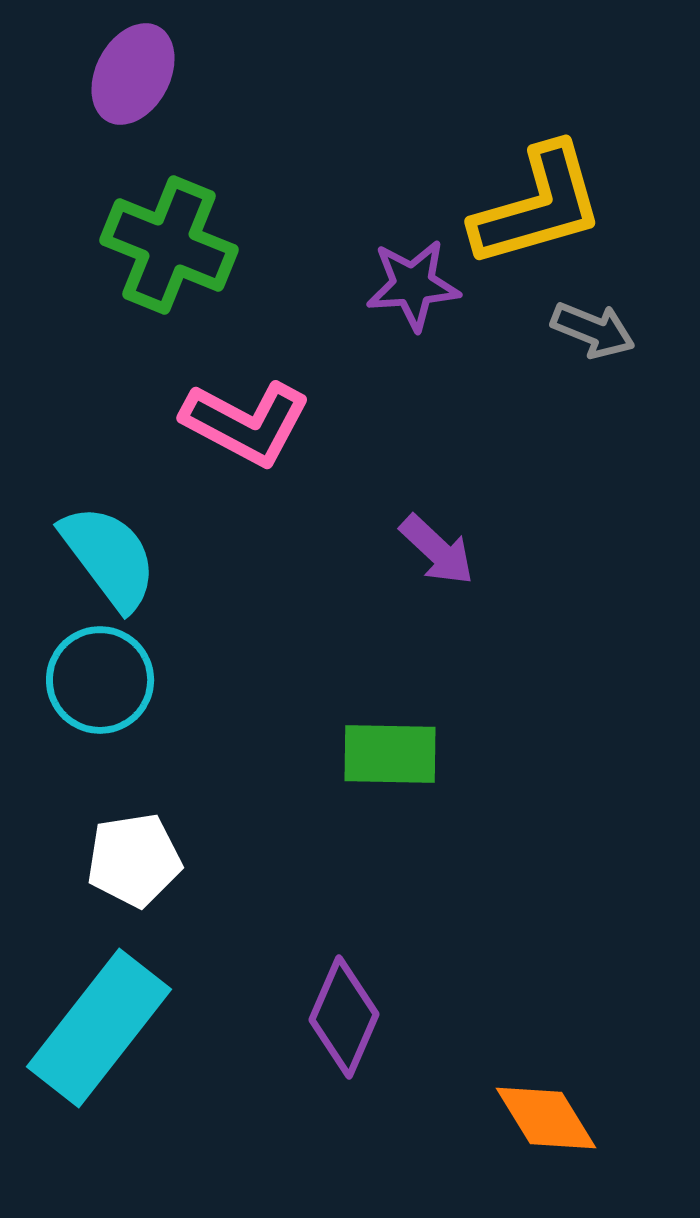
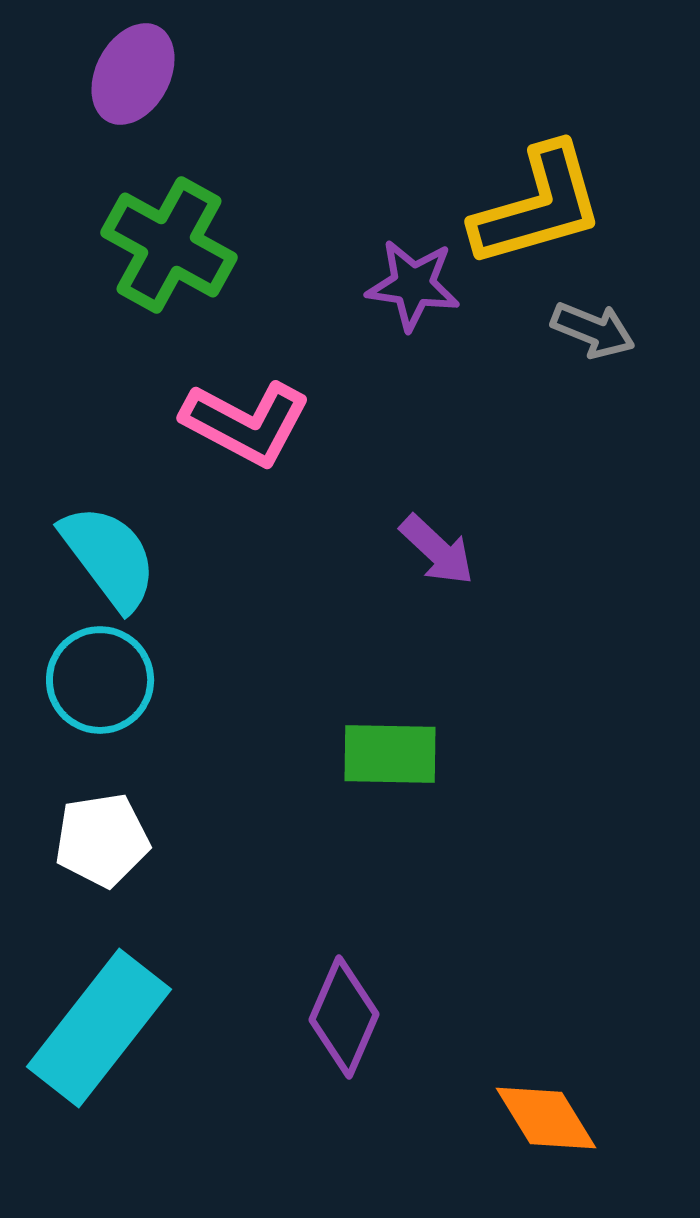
green cross: rotated 7 degrees clockwise
purple star: rotated 12 degrees clockwise
white pentagon: moved 32 px left, 20 px up
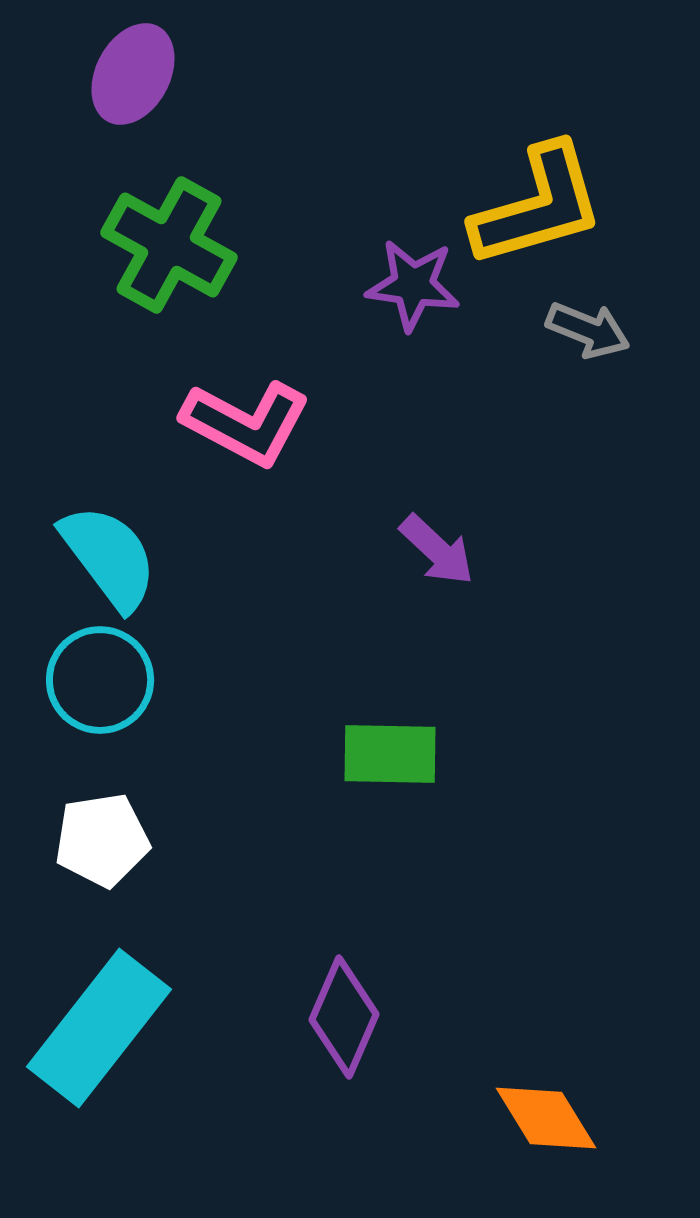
gray arrow: moved 5 px left
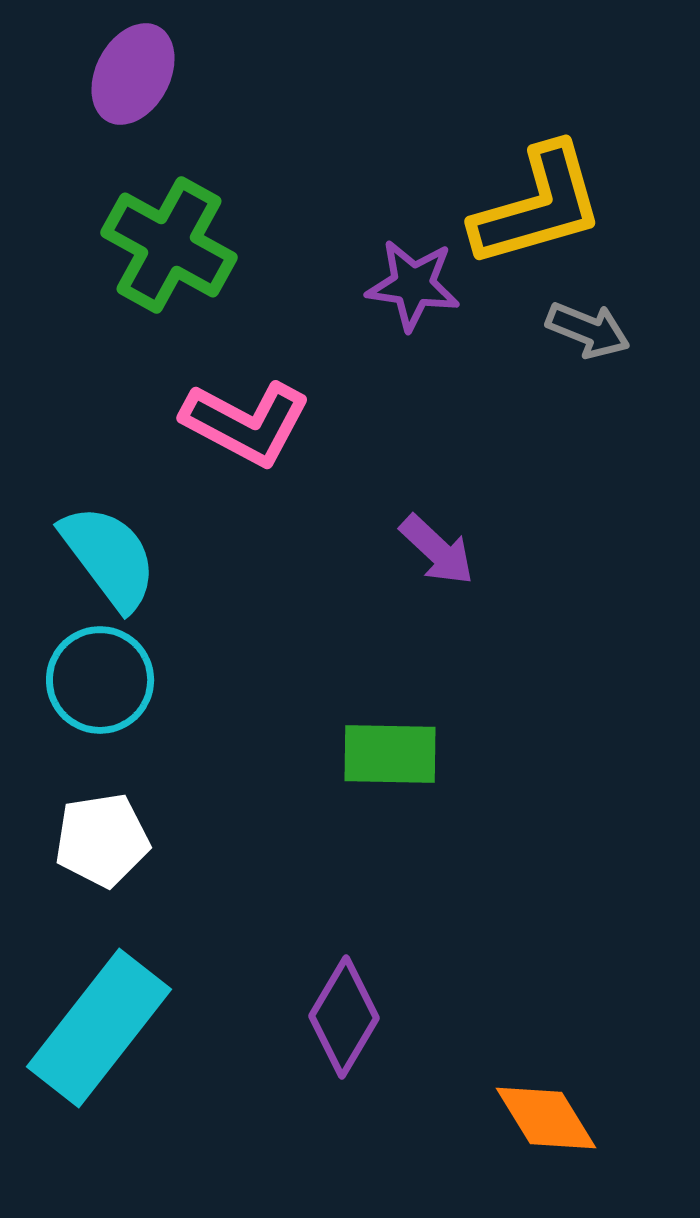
purple diamond: rotated 7 degrees clockwise
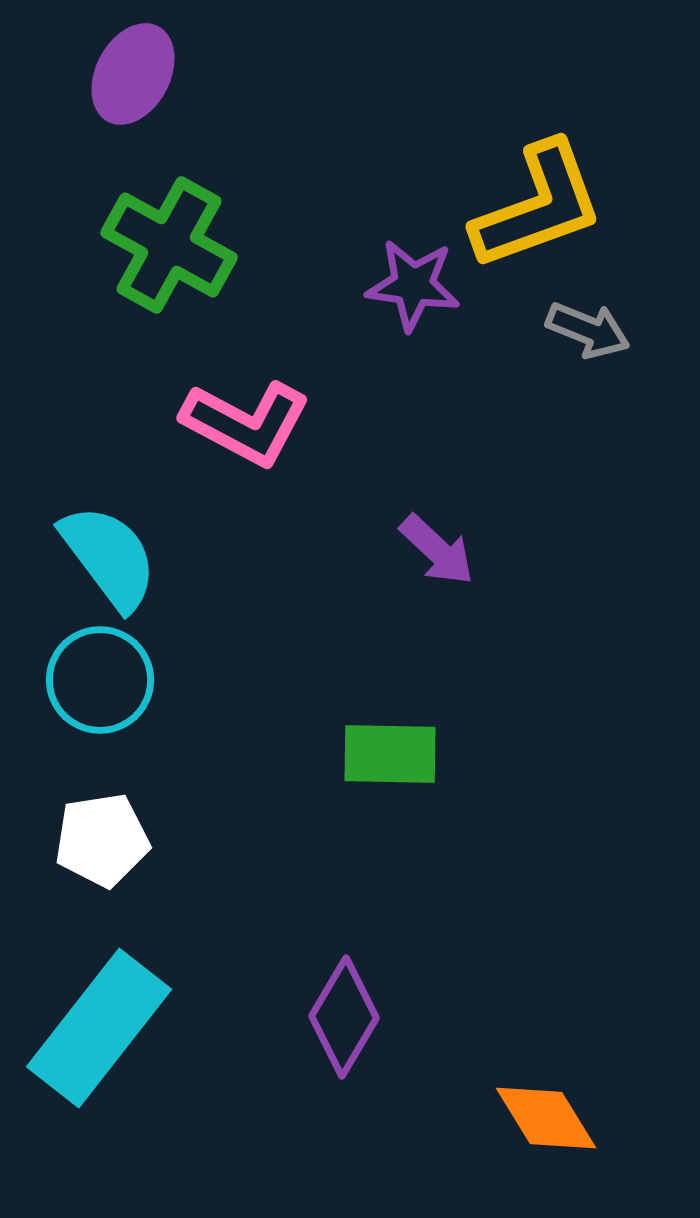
yellow L-shape: rotated 4 degrees counterclockwise
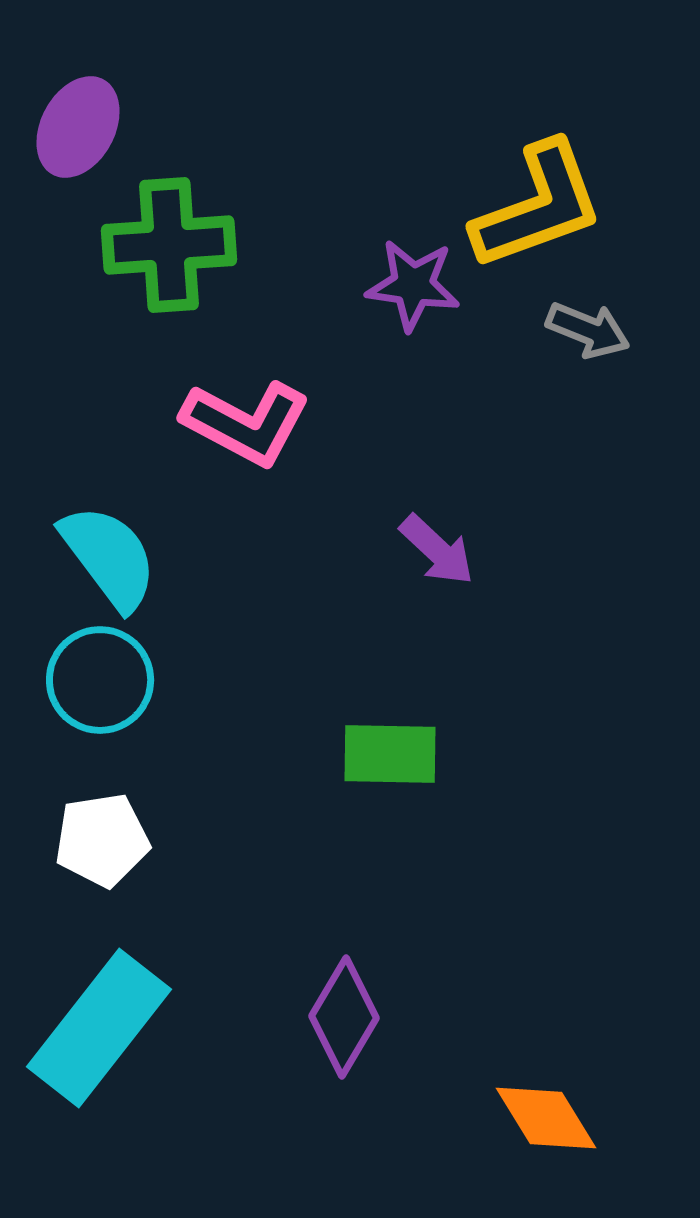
purple ellipse: moved 55 px left, 53 px down
green cross: rotated 33 degrees counterclockwise
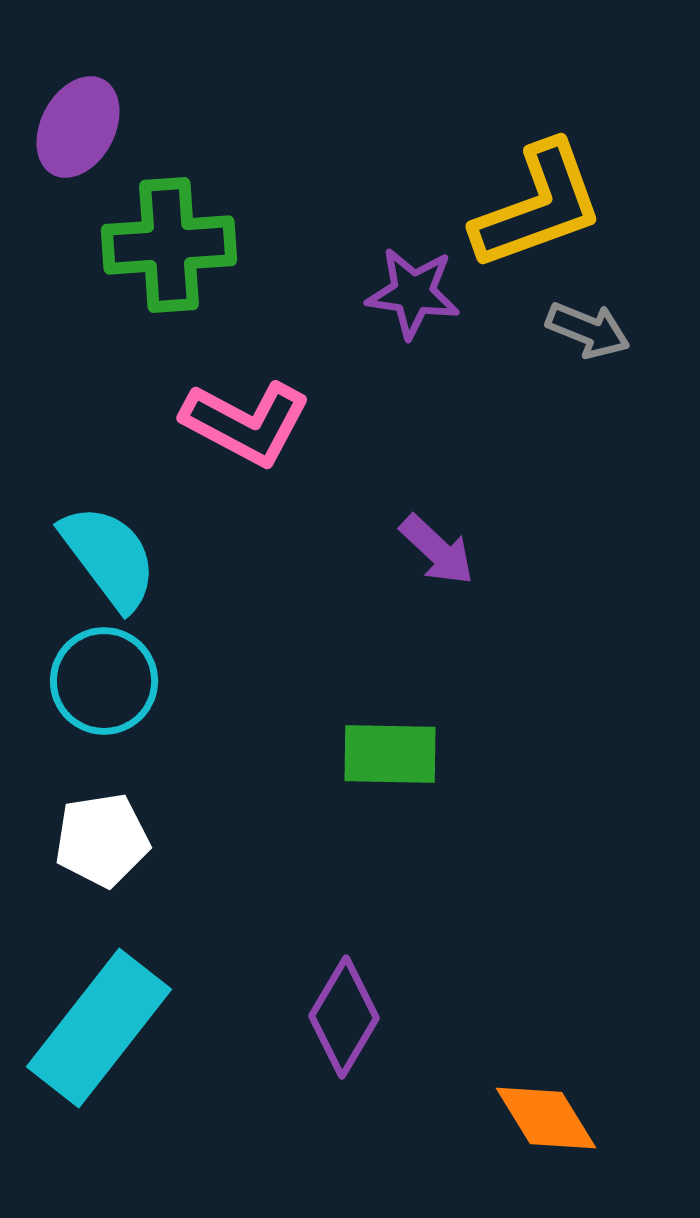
purple star: moved 8 px down
cyan circle: moved 4 px right, 1 px down
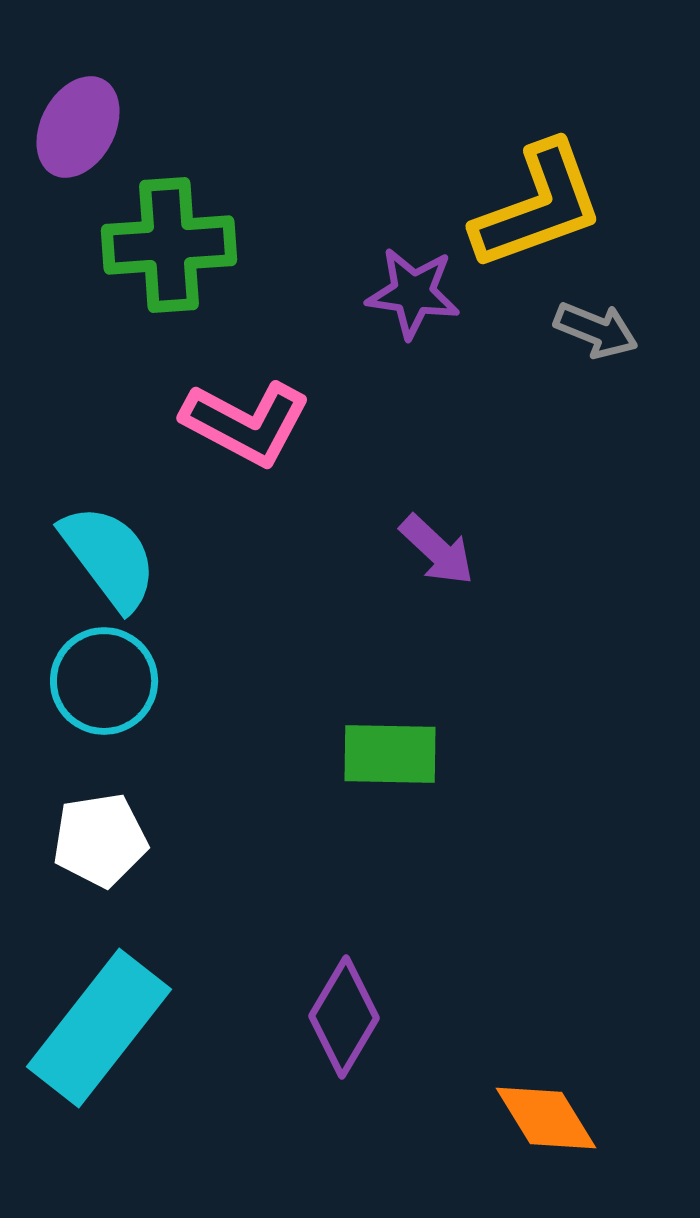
gray arrow: moved 8 px right
white pentagon: moved 2 px left
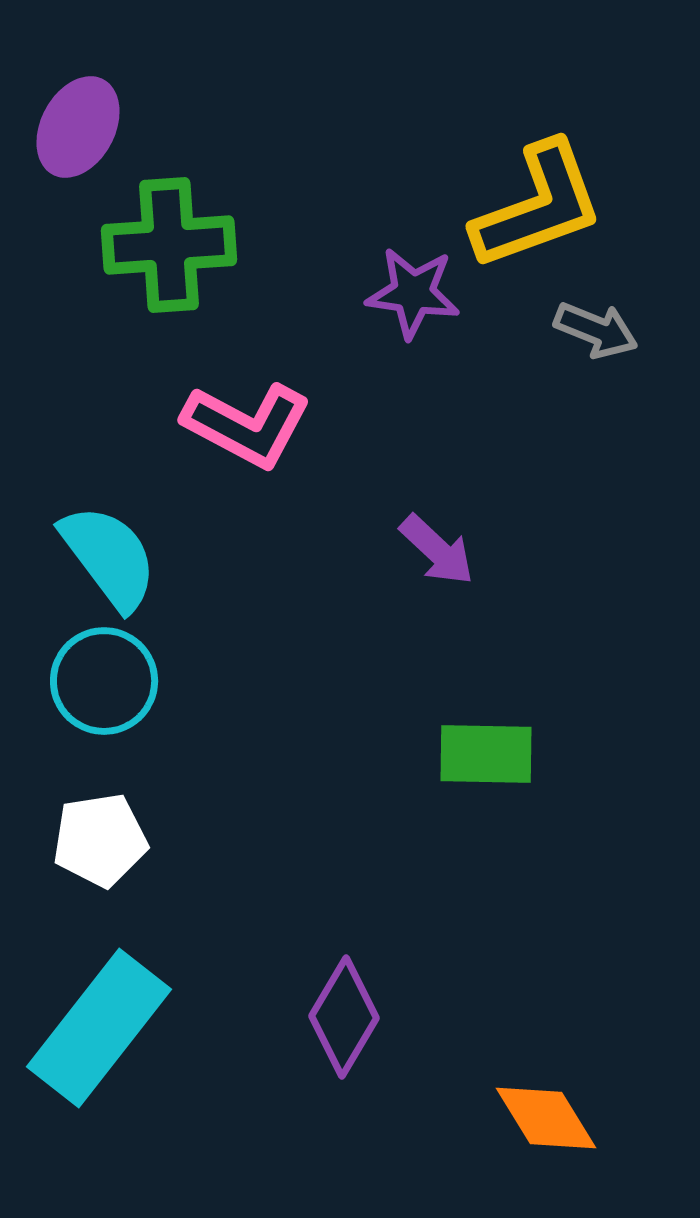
pink L-shape: moved 1 px right, 2 px down
green rectangle: moved 96 px right
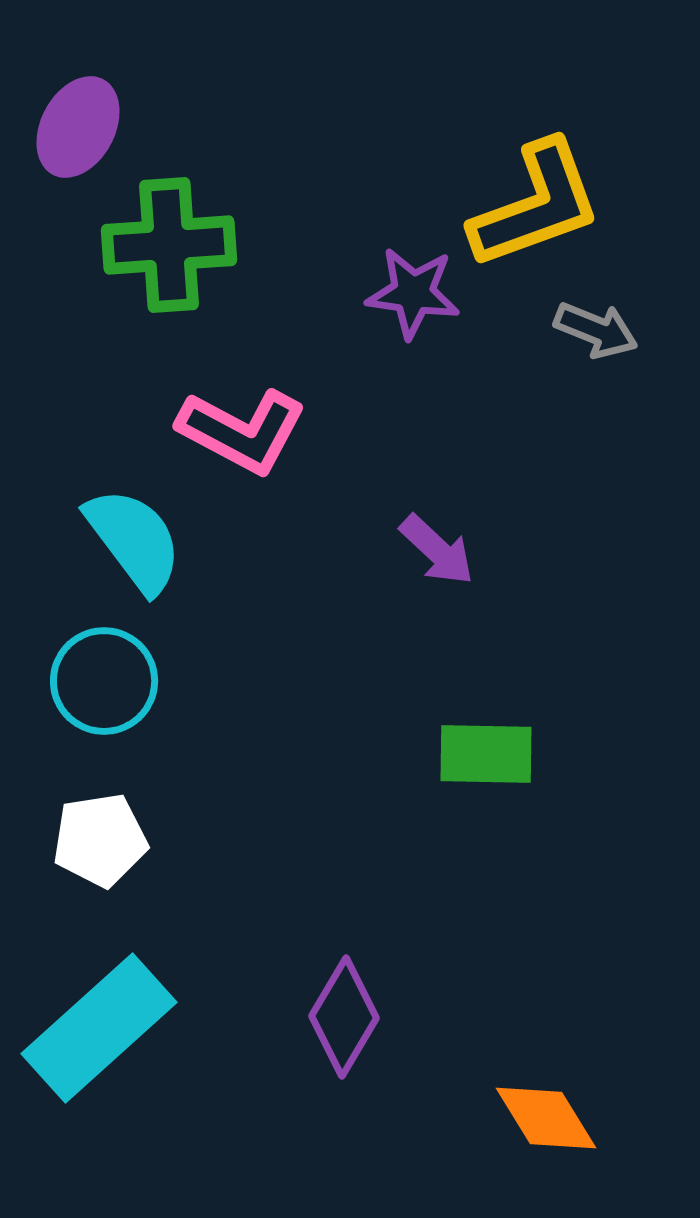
yellow L-shape: moved 2 px left, 1 px up
pink L-shape: moved 5 px left, 6 px down
cyan semicircle: moved 25 px right, 17 px up
cyan rectangle: rotated 10 degrees clockwise
